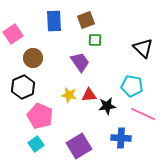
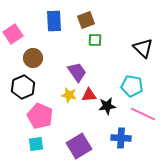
purple trapezoid: moved 3 px left, 10 px down
cyan square: rotated 28 degrees clockwise
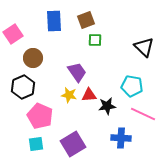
black triangle: moved 1 px right, 1 px up
purple square: moved 6 px left, 2 px up
